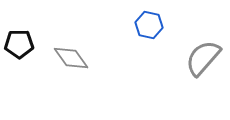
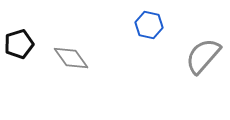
black pentagon: rotated 16 degrees counterclockwise
gray semicircle: moved 2 px up
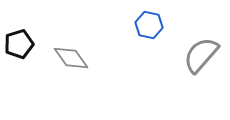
gray semicircle: moved 2 px left, 1 px up
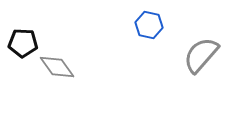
black pentagon: moved 4 px right, 1 px up; rotated 20 degrees clockwise
gray diamond: moved 14 px left, 9 px down
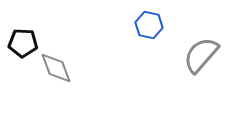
gray diamond: moved 1 px left, 1 px down; rotated 15 degrees clockwise
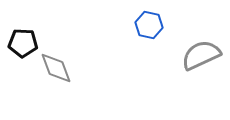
gray semicircle: rotated 24 degrees clockwise
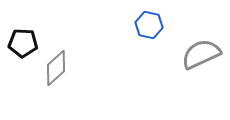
gray semicircle: moved 1 px up
gray diamond: rotated 69 degrees clockwise
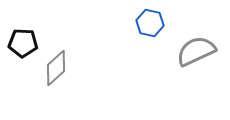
blue hexagon: moved 1 px right, 2 px up
gray semicircle: moved 5 px left, 3 px up
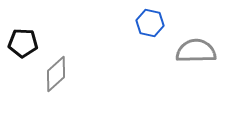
gray semicircle: rotated 24 degrees clockwise
gray diamond: moved 6 px down
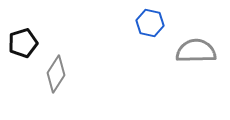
black pentagon: rotated 20 degrees counterclockwise
gray diamond: rotated 15 degrees counterclockwise
